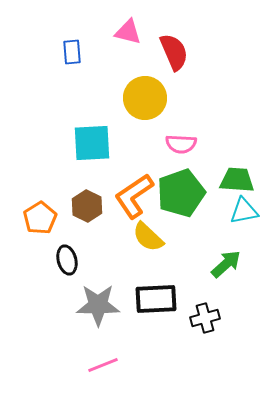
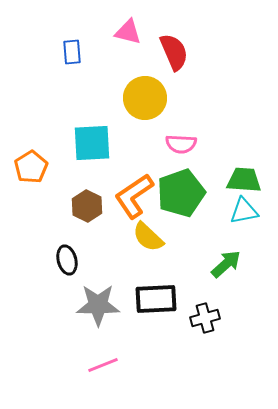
green trapezoid: moved 7 px right
orange pentagon: moved 9 px left, 51 px up
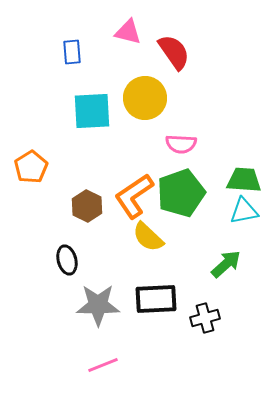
red semicircle: rotated 12 degrees counterclockwise
cyan square: moved 32 px up
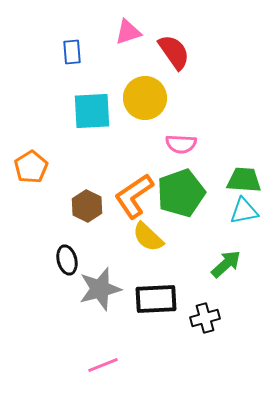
pink triangle: rotated 32 degrees counterclockwise
gray star: moved 2 px right, 16 px up; rotated 15 degrees counterclockwise
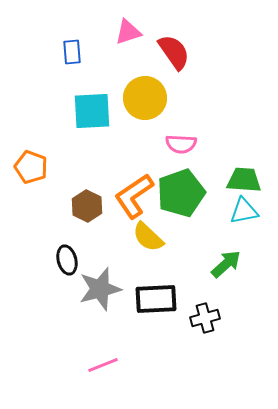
orange pentagon: rotated 20 degrees counterclockwise
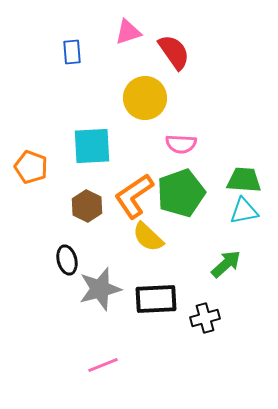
cyan square: moved 35 px down
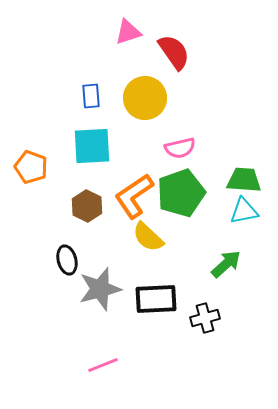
blue rectangle: moved 19 px right, 44 px down
pink semicircle: moved 1 px left, 4 px down; rotated 16 degrees counterclockwise
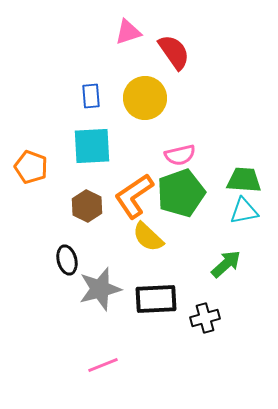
pink semicircle: moved 7 px down
